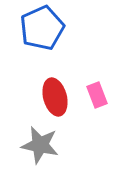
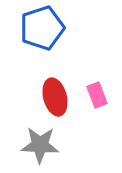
blue pentagon: rotated 6 degrees clockwise
gray star: rotated 9 degrees counterclockwise
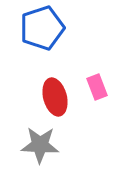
pink rectangle: moved 8 px up
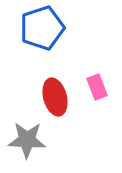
gray star: moved 13 px left, 5 px up
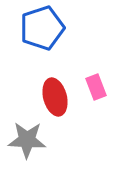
pink rectangle: moved 1 px left
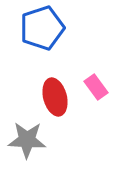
pink rectangle: rotated 15 degrees counterclockwise
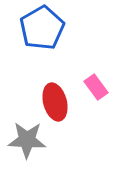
blue pentagon: rotated 12 degrees counterclockwise
red ellipse: moved 5 px down
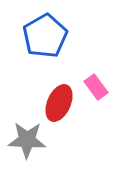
blue pentagon: moved 3 px right, 8 px down
red ellipse: moved 4 px right, 1 px down; rotated 39 degrees clockwise
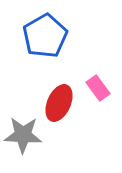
pink rectangle: moved 2 px right, 1 px down
gray star: moved 4 px left, 5 px up
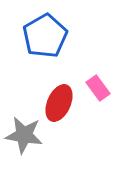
gray star: moved 1 px right; rotated 6 degrees clockwise
